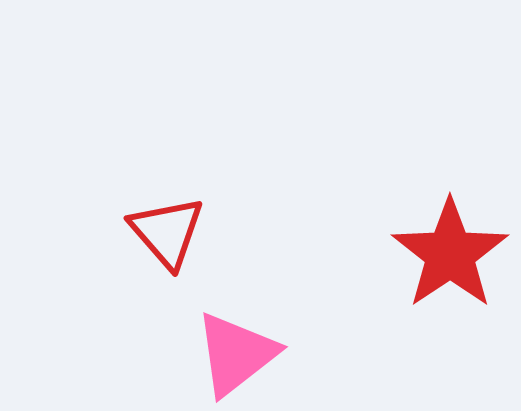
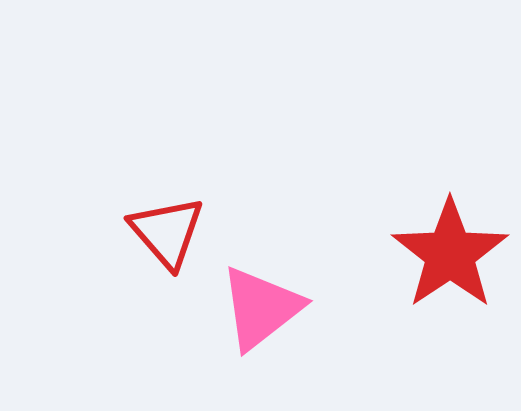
pink triangle: moved 25 px right, 46 px up
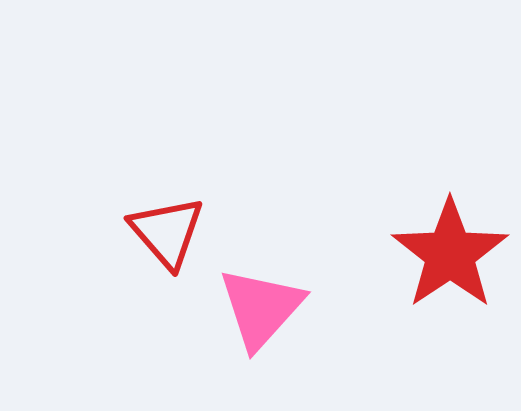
pink triangle: rotated 10 degrees counterclockwise
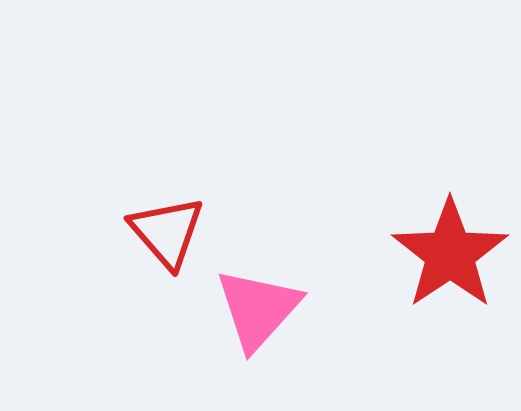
pink triangle: moved 3 px left, 1 px down
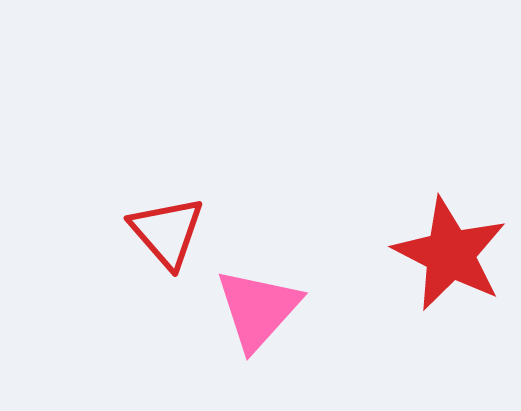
red star: rotated 11 degrees counterclockwise
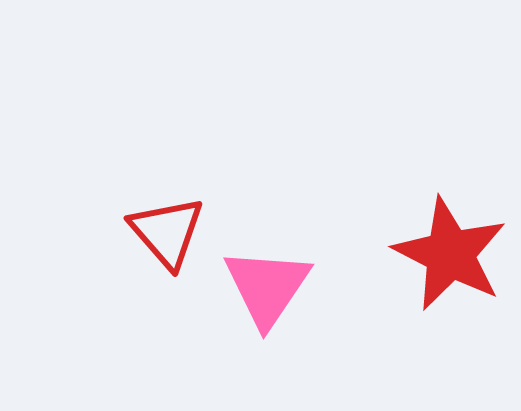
pink triangle: moved 9 px right, 22 px up; rotated 8 degrees counterclockwise
